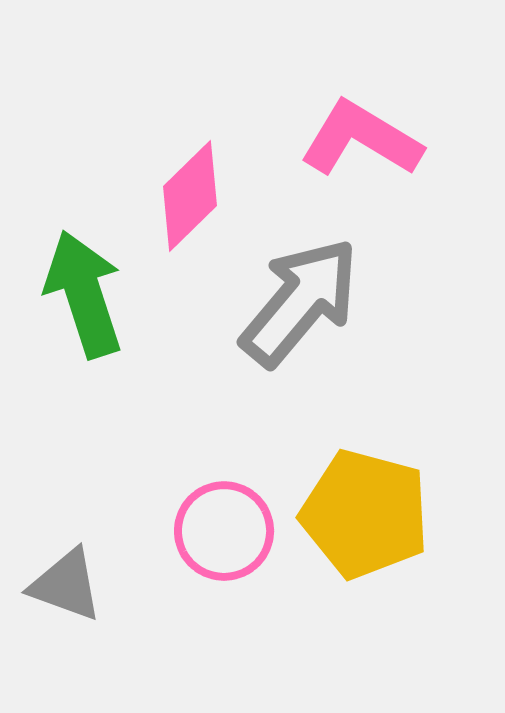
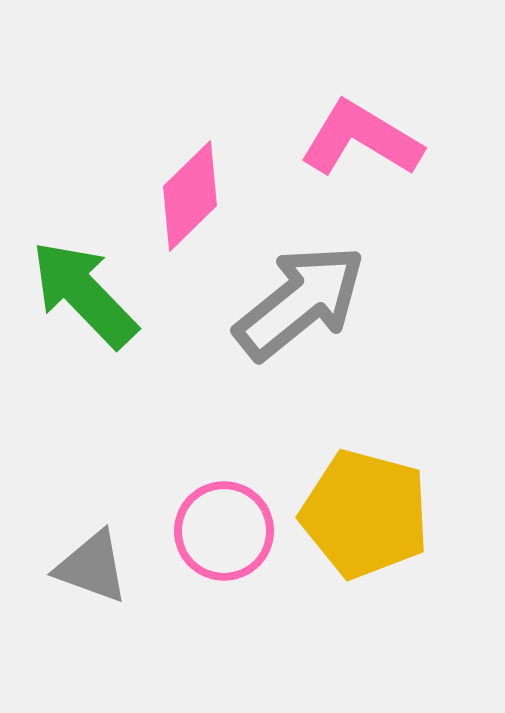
green arrow: rotated 26 degrees counterclockwise
gray arrow: rotated 11 degrees clockwise
gray triangle: moved 26 px right, 18 px up
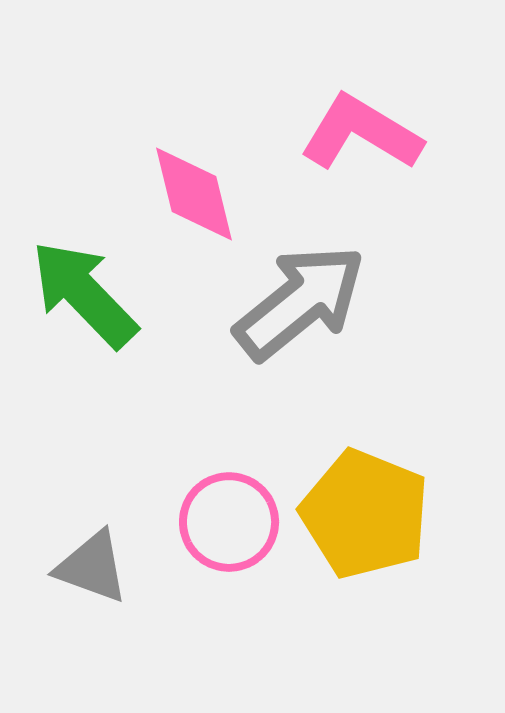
pink L-shape: moved 6 px up
pink diamond: moved 4 px right, 2 px up; rotated 59 degrees counterclockwise
yellow pentagon: rotated 7 degrees clockwise
pink circle: moved 5 px right, 9 px up
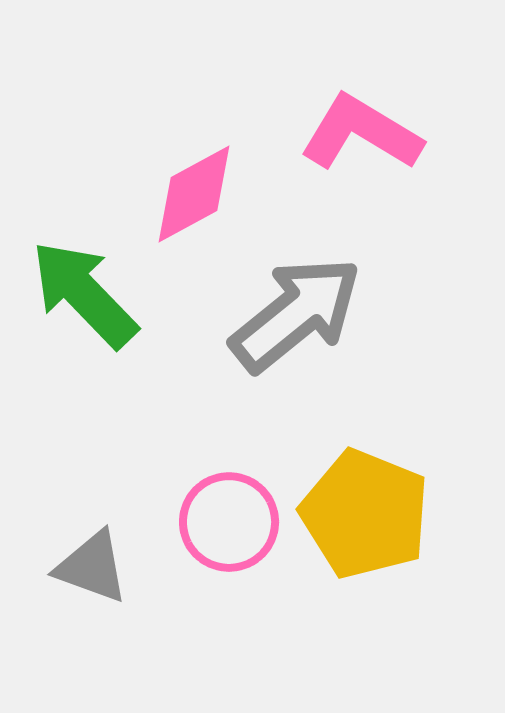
pink diamond: rotated 75 degrees clockwise
gray arrow: moved 4 px left, 12 px down
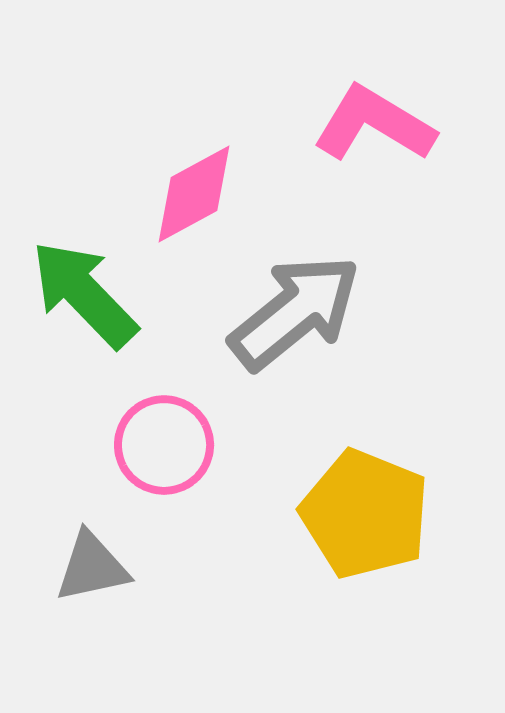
pink L-shape: moved 13 px right, 9 px up
gray arrow: moved 1 px left, 2 px up
pink circle: moved 65 px left, 77 px up
gray triangle: rotated 32 degrees counterclockwise
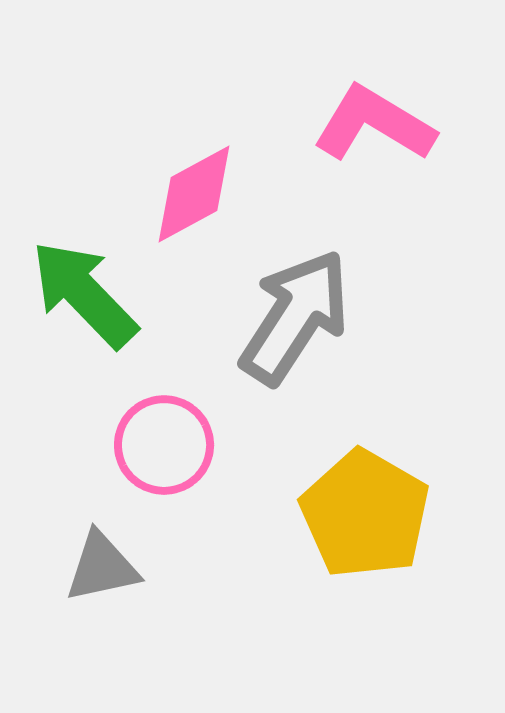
gray arrow: moved 5 px down; rotated 18 degrees counterclockwise
yellow pentagon: rotated 8 degrees clockwise
gray triangle: moved 10 px right
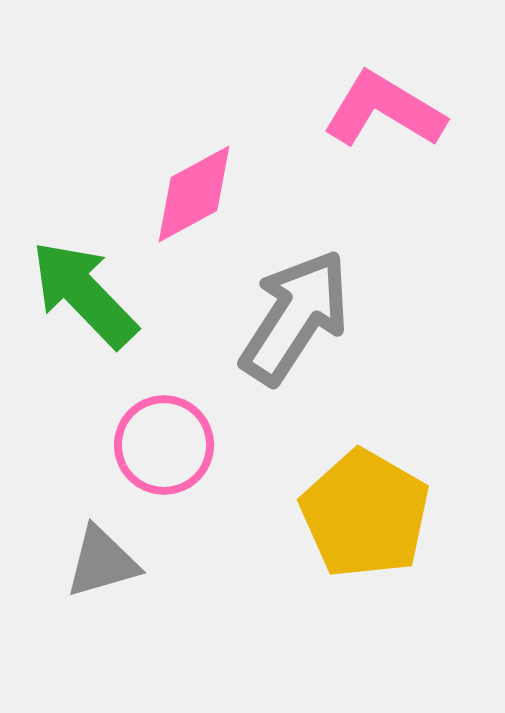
pink L-shape: moved 10 px right, 14 px up
gray triangle: moved 5 px up; rotated 4 degrees counterclockwise
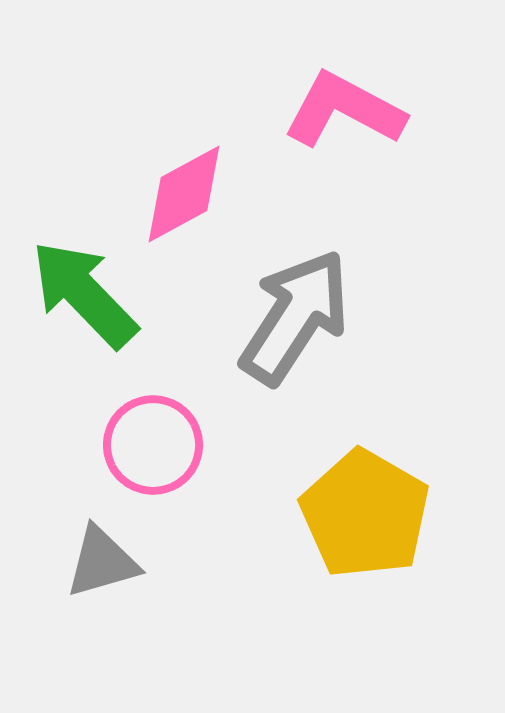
pink L-shape: moved 40 px left; rotated 3 degrees counterclockwise
pink diamond: moved 10 px left
pink circle: moved 11 px left
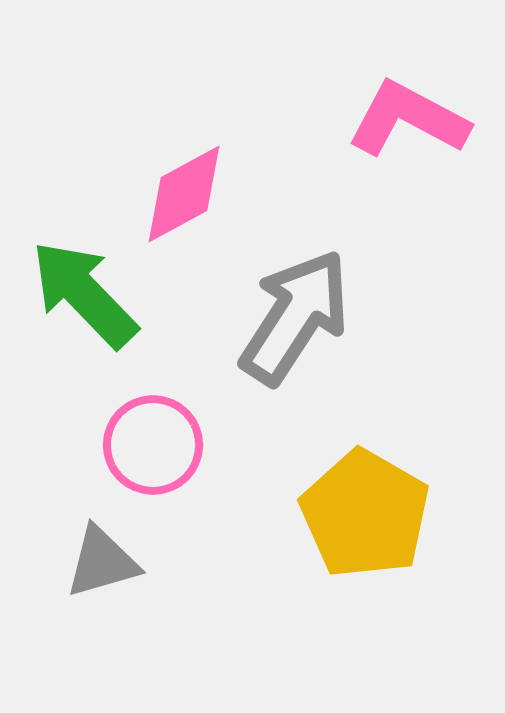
pink L-shape: moved 64 px right, 9 px down
